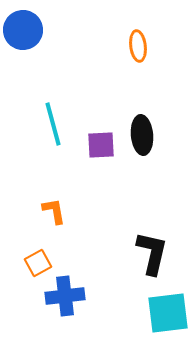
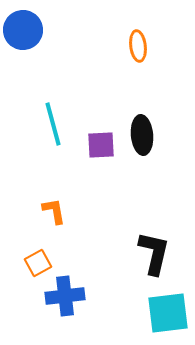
black L-shape: moved 2 px right
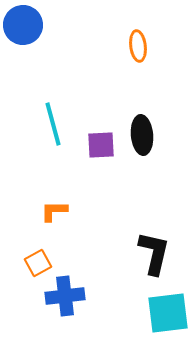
blue circle: moved 5 px up
orange L-shape: rotated 80 degrees counterclockwise
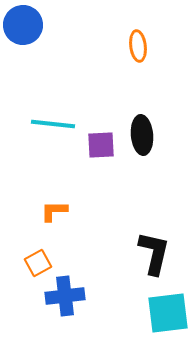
cyan line: rotated 69 degrees counterclockwise
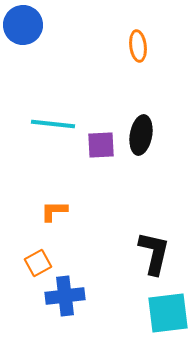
black ellipse: moved 1 px left; rotated 15 degrees clockwise
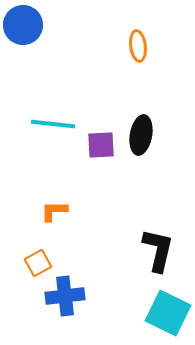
black L-shape: moved 4 px right, 3 px up
cyan square: rotated 33 degrees clockwise
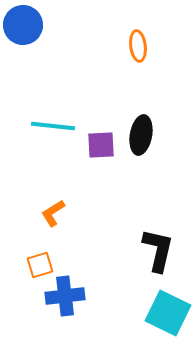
cyan line: moved 2 px down
orange L-shape: moved 1 px left, 2 px down; rotated 32 degrees counterclockwise
orange square: moved 2 px right, 2 px down; rotated 12 degrees clockwise
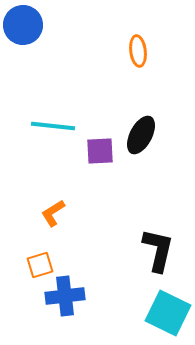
orange ellipse: moved 5 px down
black ellipse: rotated 18 degrees clockwise
purple square: moved 1 px left, 6 px down
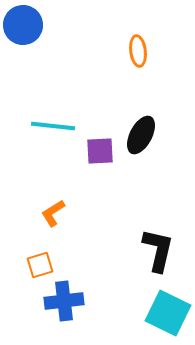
blue cross: moved 1 px left, 5 px down
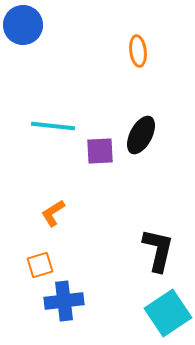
cyan square: rotated 30 degrees clockwise
